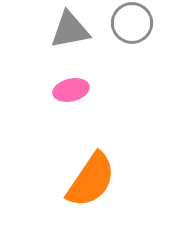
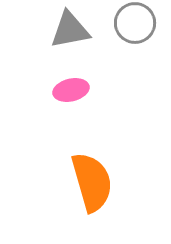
gray circle: moved 3 px right
orange semicircle: moved 1 px right, 2 px down; rotated 50 degrees counterclockwise
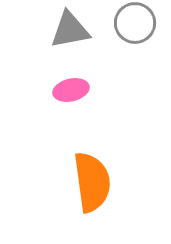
orange semicircle: rotated 8 degrees clockwise
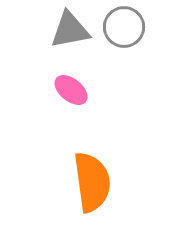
gray circle: moved 11 px left, 4 px down
pink ellipse: rotated 52 degrees clockwise
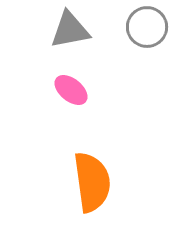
gray circle: moved 23 px right
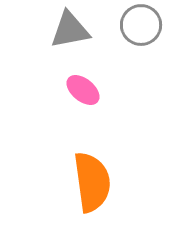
gray circle: moved 6 px left, 2 px up
pink ellipse: moved 12 px right
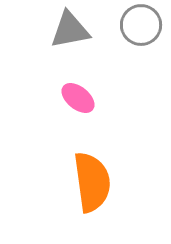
pink ellipse: moved 5 px left, 8 px down
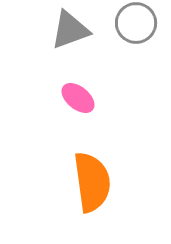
gray circle: moved 5 px left, 2 px up
gray triangle: rotated 9 degrees counterclockwise
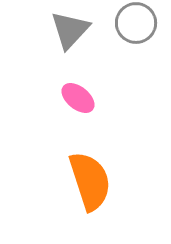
gray triangle: rotated 27 degrees counterclockwise
orange semicircle: moved 2 px left, 1 px up; rotated 10 degrees counterclockwise
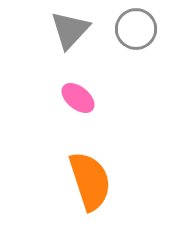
gray circle: moved 6 px down
